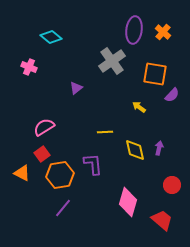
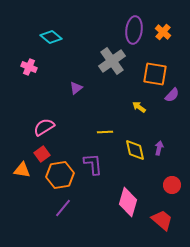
orange triangle: moved 3 px up; rotated 18 degrees counterclockwise
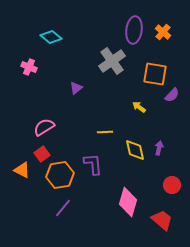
orange triangle: rotated 18 degrees clockwise
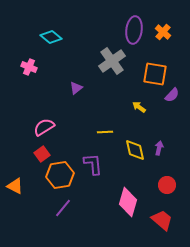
orange triangle: moved 7 px left, 16 px down
red circle: moved 5 px left
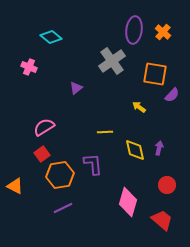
purple line: rotated 24 degrees clockwise
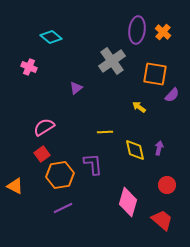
purple ellipse: moved 3 px right
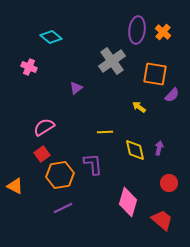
red circle: moved 2 px right, 2 px up
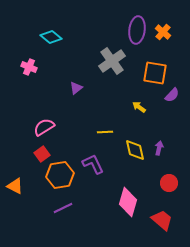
orange square: moved 1 px up
purple L-shape: rotated 20 degrees counterclockwise
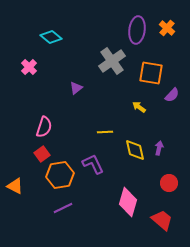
orange cross: moved 4 px right, 4 px up
pink cross: rotated 21 degrees clockwise
orange square: moved 4 px left
pink semicircle: rotated 140 degrees clockwise
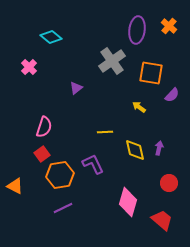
orange cross: moved 2 px right, 2 px up
